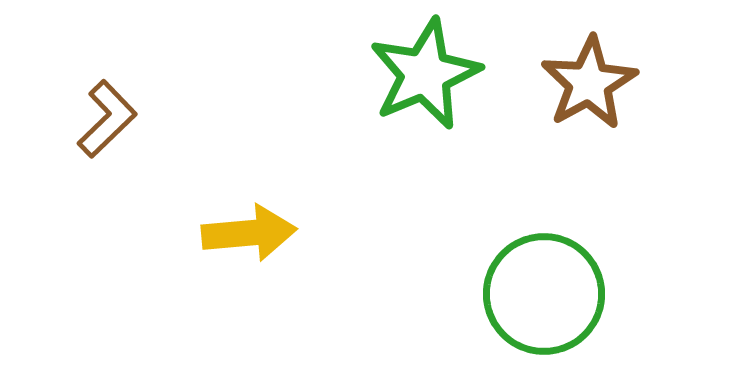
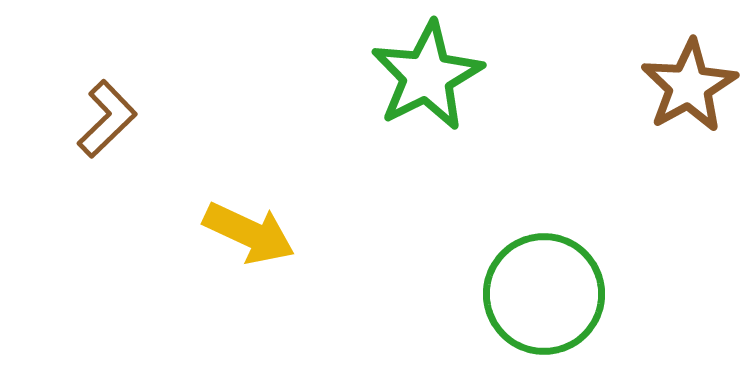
green star: moved 2 px right, 2 px down; rotated 4 degrees counterclockwise
brown star: moved 100 px right, 3 px down
yellow arrow: rotated 30 degrees clockwise
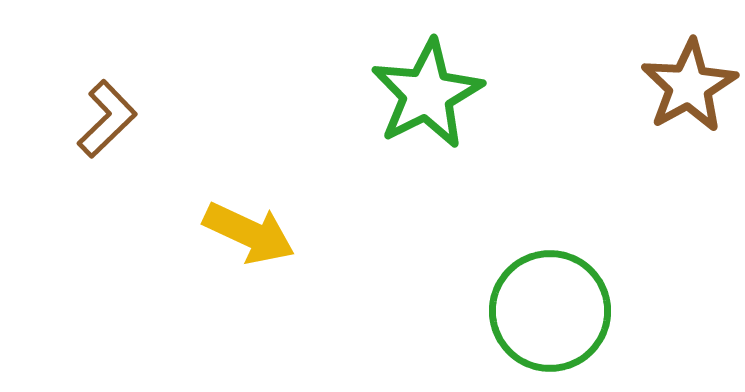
green star: moved 18 px down
green circle: moved 6 px right, 17 px down
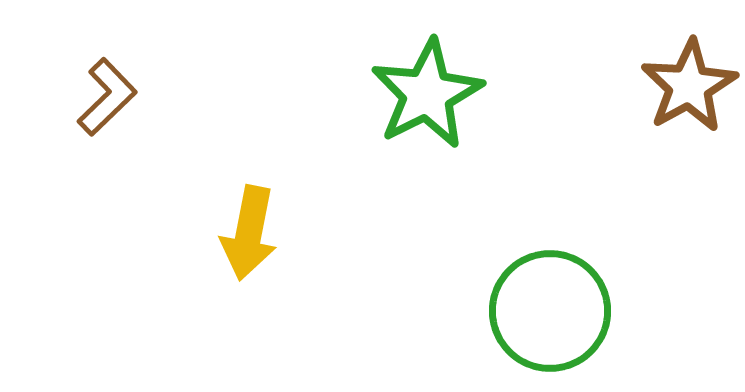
brown L-shape: moved 22 px up
yellow arrow: rotated 76 degrees clockwise
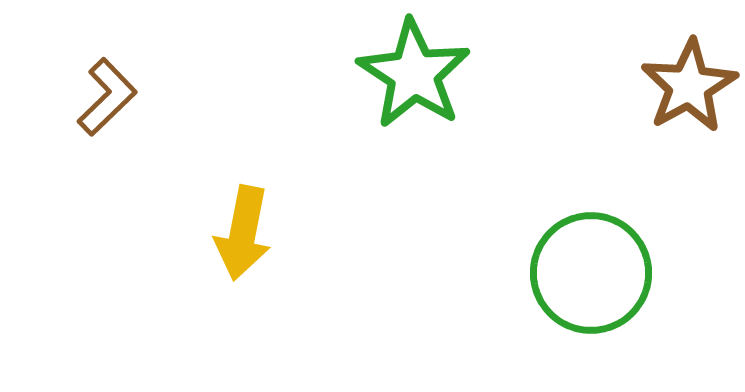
green star: moved 13 px left, 20 px up; rotated 12 degrees counterclockwise
yellow arrow: moved 6 px left
green circle: moved 41 px right, 38 px up
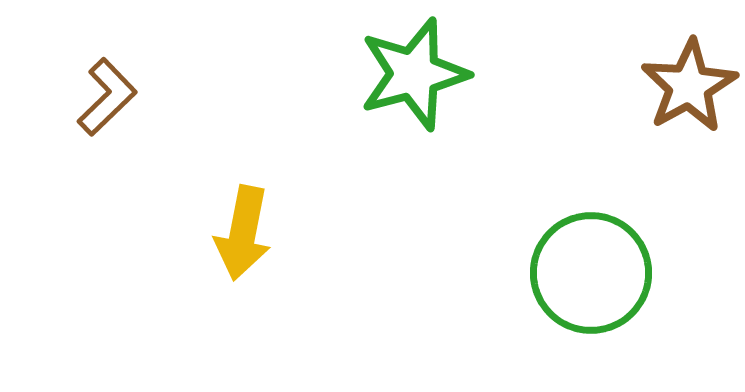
green star: rotated 24 degrees clockwise
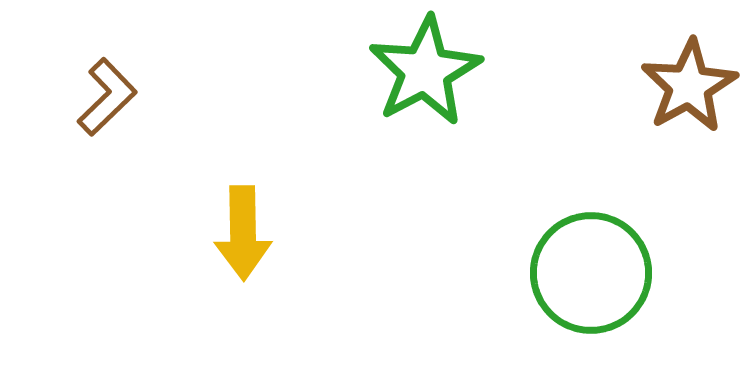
green star: moved 11 px right, 3 px up; rotated 13 degrees counterclockwise
yellow arrow: rotated 12 degrees counterclockwise
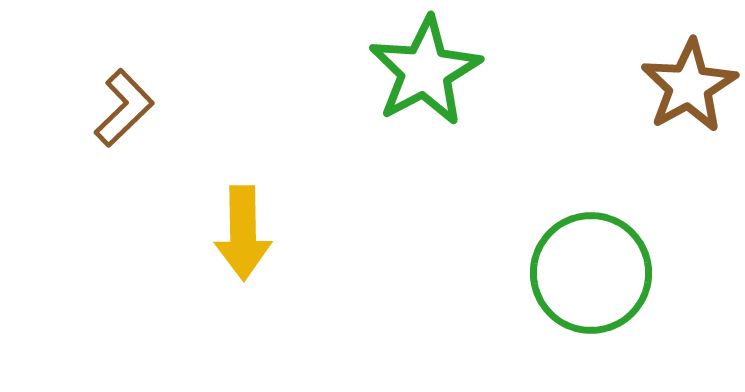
brown L-shape: moved 17 px right, 11 px down
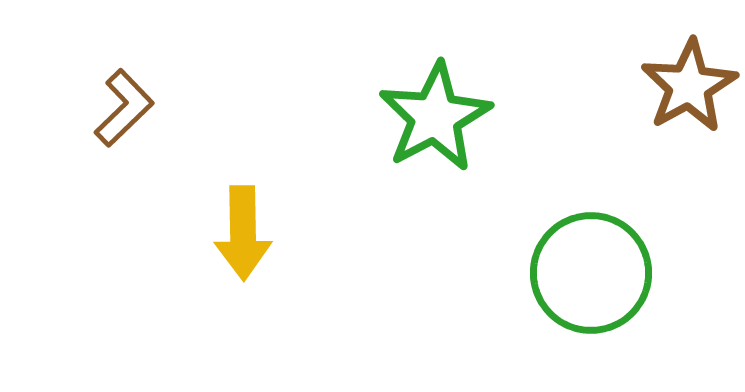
green star: moved 10 px right, 46 px down
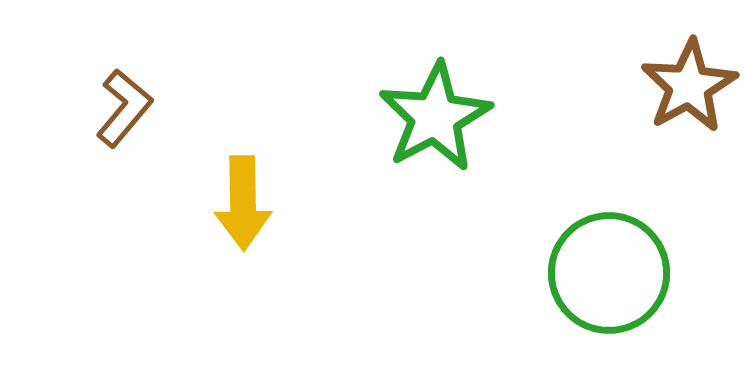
brown L-shape: rotated 6 degrees counterclockwise
yellow arrow: moved 30 px up
green circle: moved 18 px right
